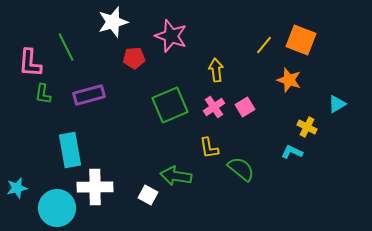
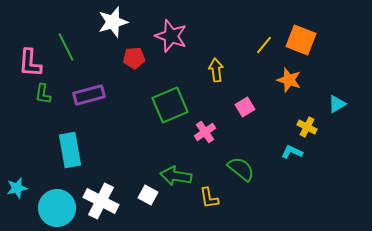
pink cross: moved 9 px left, 25 px down
yellow L-shape: moved 50 px down
white cross: moved 6 px right, 14 px down; rotated 28 degrees clockwise
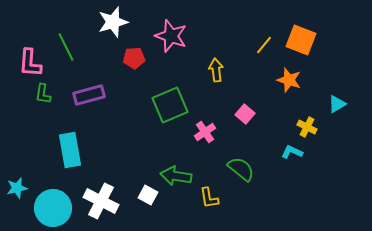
pink square: moved 7 px down; rotated 18 degrees counterclockwise
cyan circle: moved 4 px left
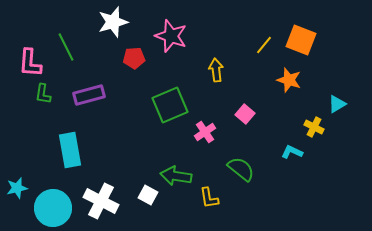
yellow cross: moved 7 px right
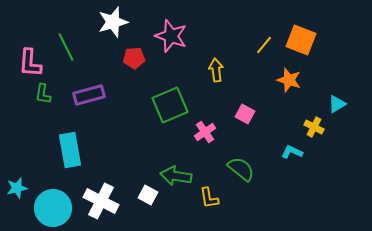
pink square: rotated 12 degrees counterclockwise
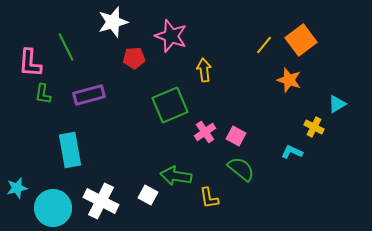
orange square: rotated 32 degrees clockwise
yellow arrow: moved 12 px left
pink square: moved 9 px left, 22 px down
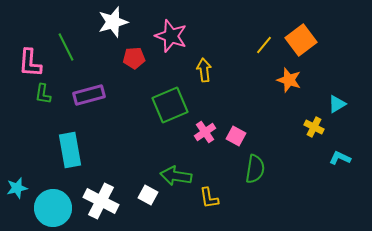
cyan L-shape: moved 48 px right, 6 px down
green semicircle: moved 14 px right; rotated 60 degrees clockwise
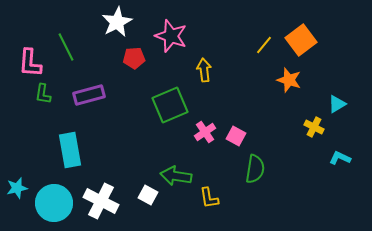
white star: moved 4 px right; rotated 12 degrees counterclockwise
cyan circle: moved 1 px right, 5 px up
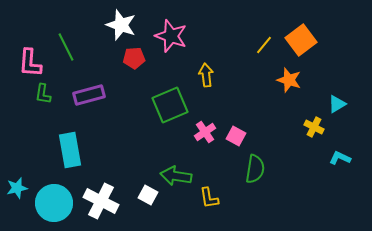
white star: moved 4 px right, 3 px down; rotated 24 degrees counterclockwise
yellow arrow: moved 2 px right, 5 px down
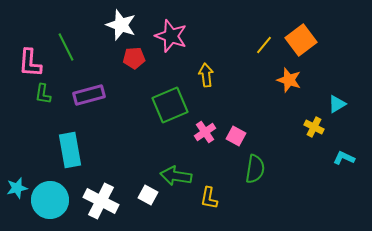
cyan L-shape: moved 4 px right
yellow L-shape: rotated 20 degrees clockwise
cyan circle: moved 4 px left, 3 px up
